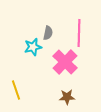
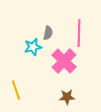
pink cross: moved 1 px left, 1 px up
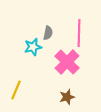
pink cross: moved 3 px right, 1 px down
yellow line: rotated 42 degrees clockwise
brown star: rotated 14 degrees counterclockwise
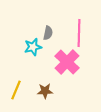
brown star: moved 22 px left, 6 px up; rotated 14 degrees clockwise
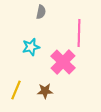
gray semicircle: moved 7 px left, 21 px up
cyan star: moved 2 px left
pink cross: moved 4 px left
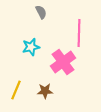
gray semicircle: rotated 40 degrees counterclockwise
pink cross: rotated 10 degrees clockwise
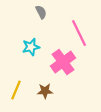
pink line: rotated 28 degrees counterclockwise
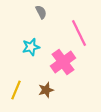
brown star: moved 1 px right, 1 px up; rotated 14 degrees counterclockwise
